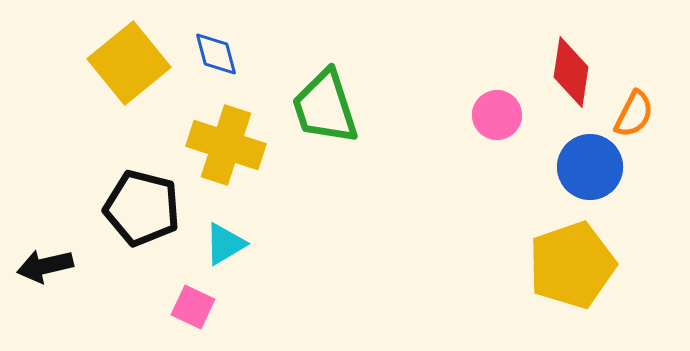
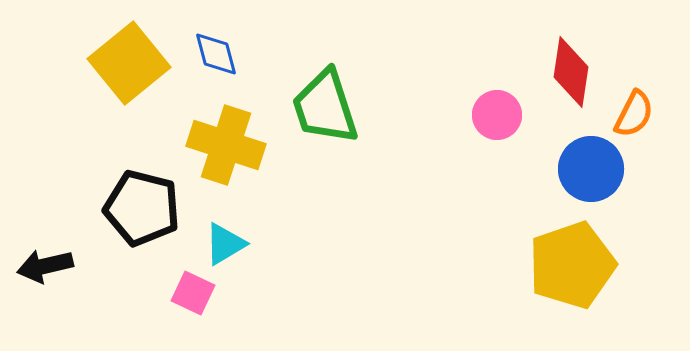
blue circle: moved 1 px right, 2 px down
pink square: moved 14 px up
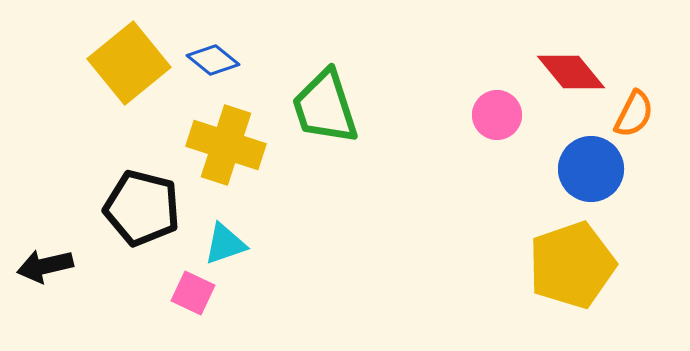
blue diamond: moved 3 px left, 6 px down; rotated 36 degrees counterclockwise
red diamond: rotated 48 degrees counterclockwise
cyan triangle: rotated 12 degrees clockwise
